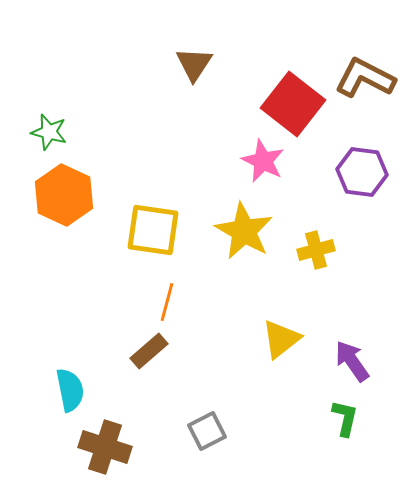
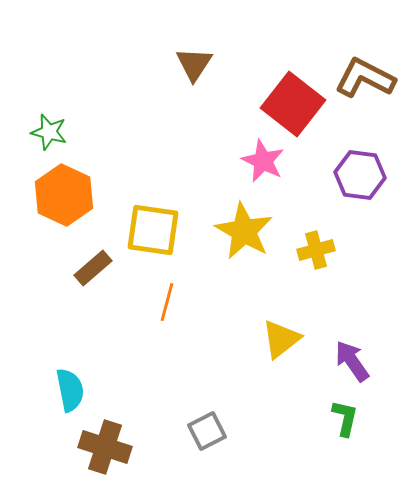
purple hexagon: moved 2 px left, 3 px down
brown rectangle: moved 56 px left, 83 px up
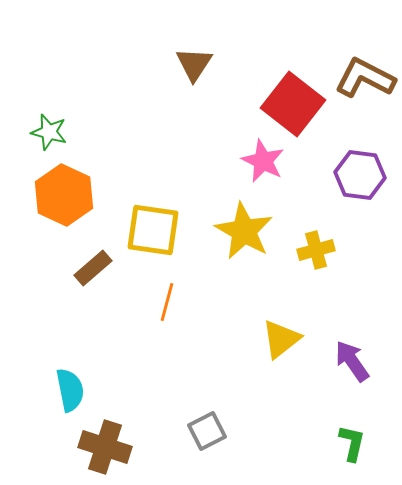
green L-shape: moved 7 px right, 25 px down
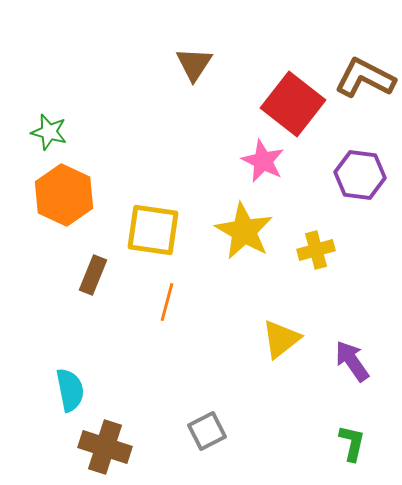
brown rectangle: moved 7 px down; rotated 27 degrees counterclockwise
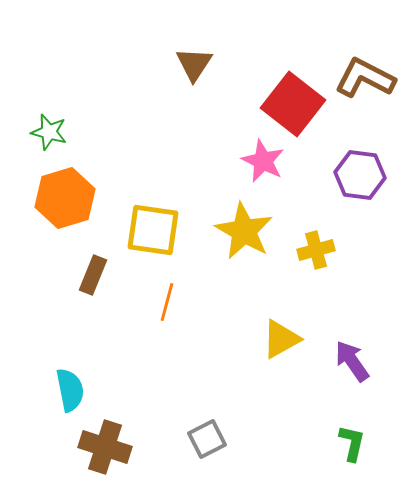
orange hexagon: moved 1 px right, 3 px down; rotated 18 degrees clockwise
yellow triangle: rotated 9 degrees clockwise
gray square: moved 8 px down
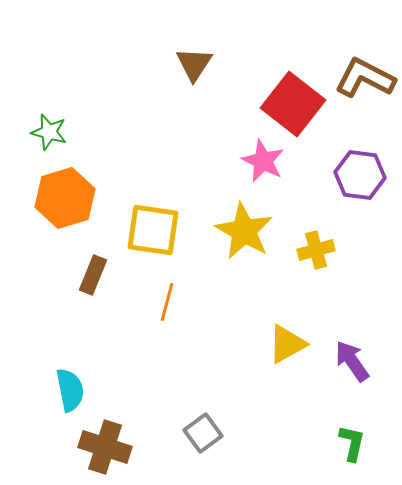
yellow triangle: moved 6 px right, 5 px down
gray square: moved 4 px left, 6 px up; rotated 9 degrees counterclockwise
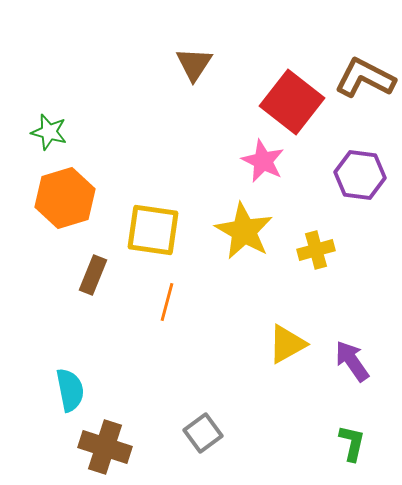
red square: moved 1 px left, 2 px up
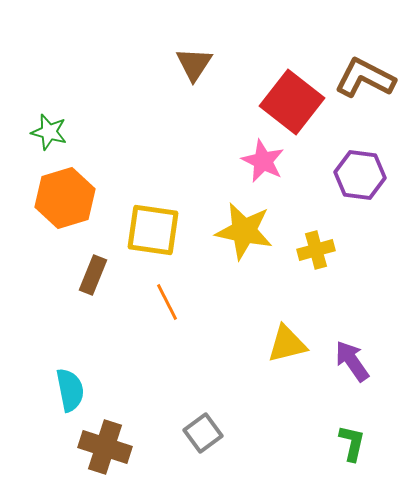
yellow star: rotated 18 degrees counterclockwise
orange line: rotated 42 degrees counterclockwise
yellow triangle: rotated 15 degrees clockwise
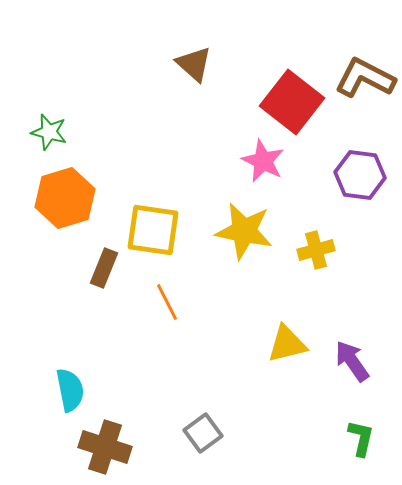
brown triangle: rotated 21 degrees counterclockwise
brown rectangle: moved 11 px right, 7 px up
green L-shape: moved 9 px right, 5 px up
